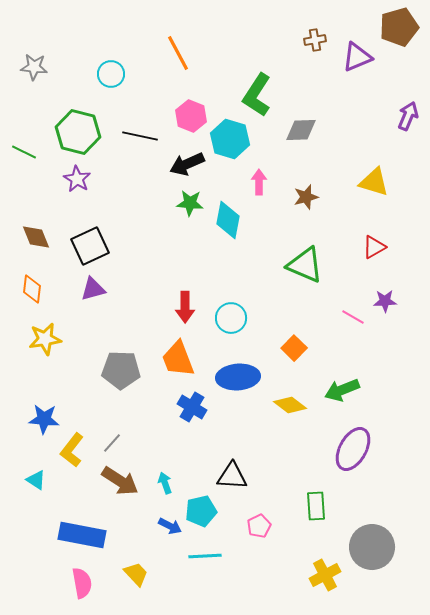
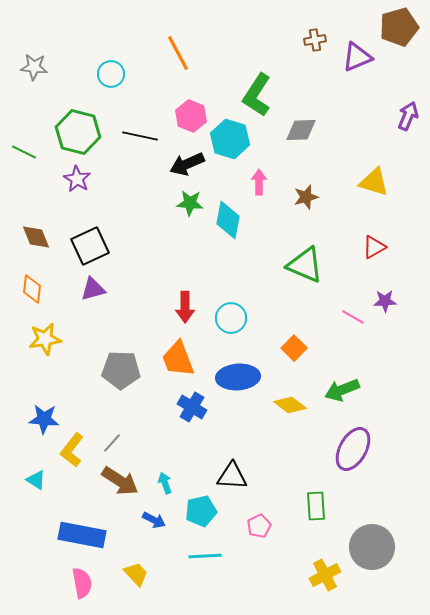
blue arrow at (170, 526): moved 16 px left, 6 px up
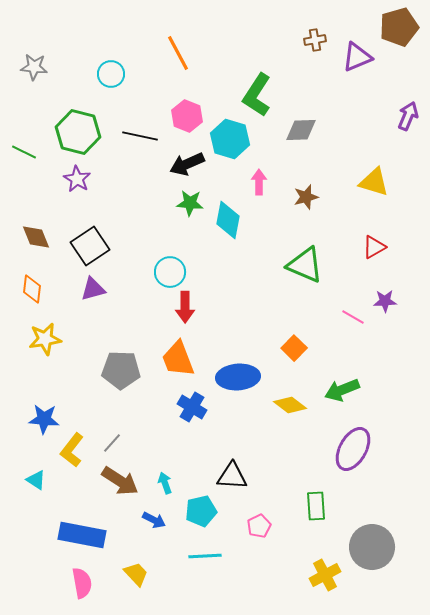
pink hexagon at (191, 116): moved 4 px left
black square at (90, 246): rotated 9 degrees counterclockwise
cyan circle at (231, 318): moved 61 px left, 46 px up
